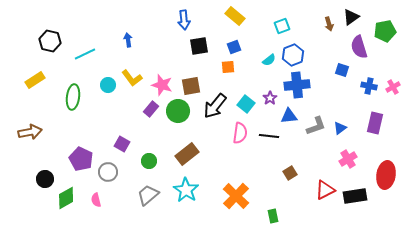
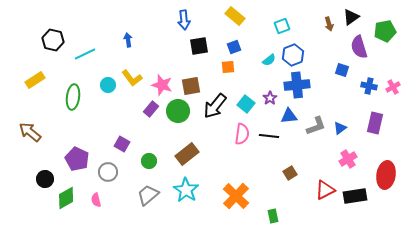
black hexagon at (50, 41): moved 3 px right, 1 px up
brown arrow at (30, 132): rotated 130 degrees counterclockwise
pink semicircle at (240, 133): moved 2 px right, 1 px down
purple pentagon at (81, 159): moved 4 px left
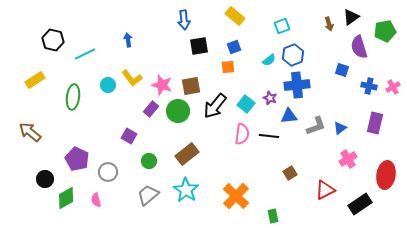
purple star at (270, 98): rotated 16 degrees counterclockwise
purple square at (122, 144): moved 7 px right, 8 px up
black rectangle at (355, 196): moved 5 px right, 8 px down; rotated 25 degrees counterclockwise
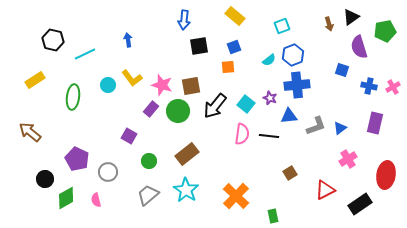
blue arrow at (184, 20): rotated 12 degrees clockwise
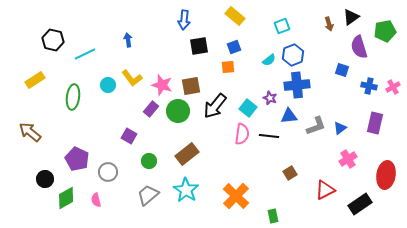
cyan square at (246, 104): moved 2 px right, 4 px down
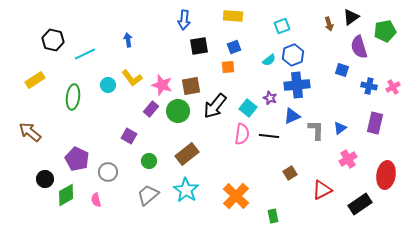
yellow rectangle at (235, 16): moved 2 px left; rotated 36 degrees counterclockwise
blue triangle at (289, 116): moved 3 px right; rotated 18 degrees counterclockwise
gray L-shape at (316, 126): moved 4 px down; rotated 70 degrees counterclockwise
red triangle at (325, 190): moved 3 px left
green diamond at (66, 198): moved 3 px up
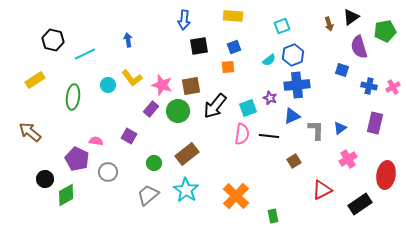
cyan square at (248, 108): rotated 30 degrees clockwise
green circle at (149, 161): moved 5 px right, 2 px down
brown square at (290, 173): moved 4 px right, 12 px up
pink semicircle at (96, 200): moved 59 px up; rotated 112 degrees clockwise
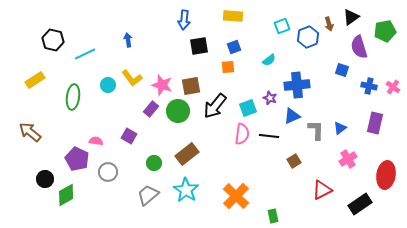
blue hexagon at (293, 55): moved 15 px right, 18 px up
pink cross at (393, 87): rotated 24 degrees counterclockwise
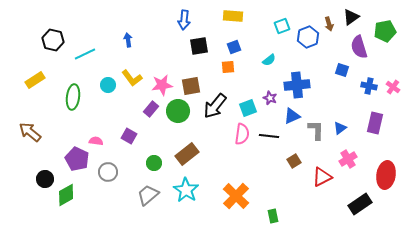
pink star at (162, 85): rotated 25 degrees counterclockwise
red triangle at (322, 190): moved 13 px up
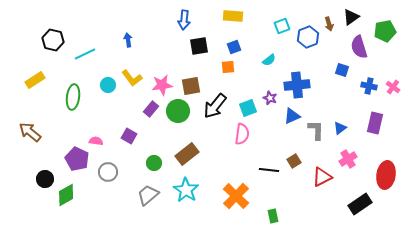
black line at (269, 136): moved 34 px down
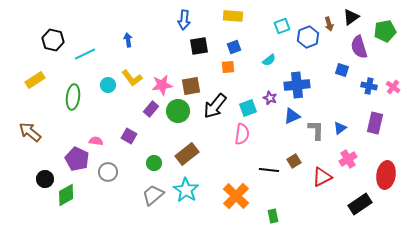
gray trapezoid at (148, 195): moved 5 px right
